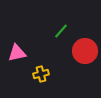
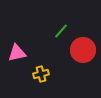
red circle: moved 2 px left, 1 px up
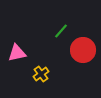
yellow cross: rotated 21 degrees counterclockwise
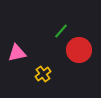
red circle: moved 4 px left
yellow cross: moved 2 px right
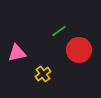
green line: moved 2 px left; rotated 14 degrees clockwise
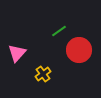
pink triangle: rotated 36 degrees counterclockwise
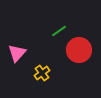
yellow cross: moved 1 px left, 1 px up
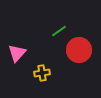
yellow cross: rotated 28 degrees clockwise
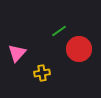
red circle: moved 1 px up
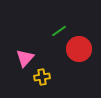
pink triangle: moved 8 px right, 5 px down
yellow cross: moved 4 px down
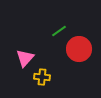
yellow cross: rotated 14 degrees clockwise
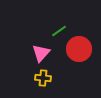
pink triangle: moved 16 px right, 5 px up
yellow cross: moved 1 px right, 1 px down
